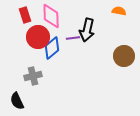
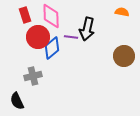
orange semicircle: moved 3 px right, 1 px down
black arrow: moved 1 px up
purple line: moved 2 px left, 1 px up; rotated 16 degrees clockwise
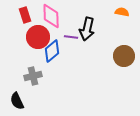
blue diamond: moved 3 px down
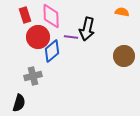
black semicircle: moved 2 px right, 2 px down; rotated 138 degrees counterclockwise
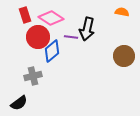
pink diamond: moved 2 px down; rotated 55 degrees counterclockwise
black semicircle: rotated 36 degrees clockwise
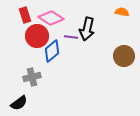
red circle: moved 1 px left, 1 px up
gray cross: moved 1 px left, 1 px down
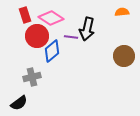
orange semicircle: rotated 16 degrees counterclockwise
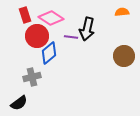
blue diamond: moved 3 px left, 2 px down
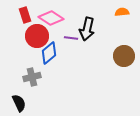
purple line: moved 1 px down
black semicircle: rotated 78 degrees counterclockwise
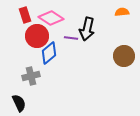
gray cross: moved 1 px left, 1 px up
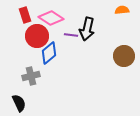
orange semicircle: moved 2 px up
purple line: moved 3 px up
